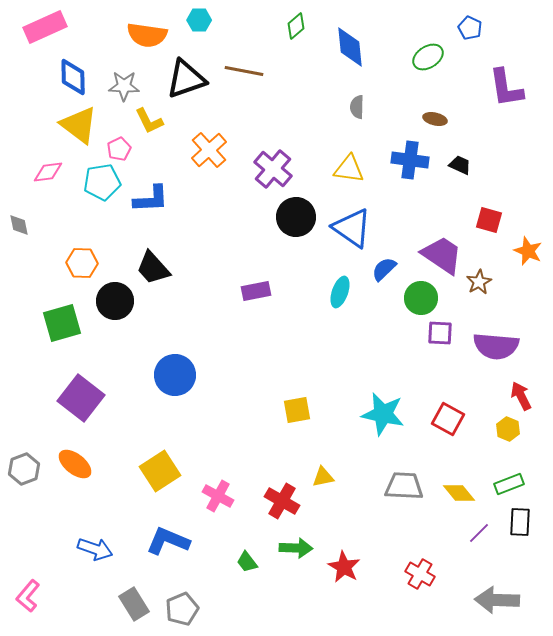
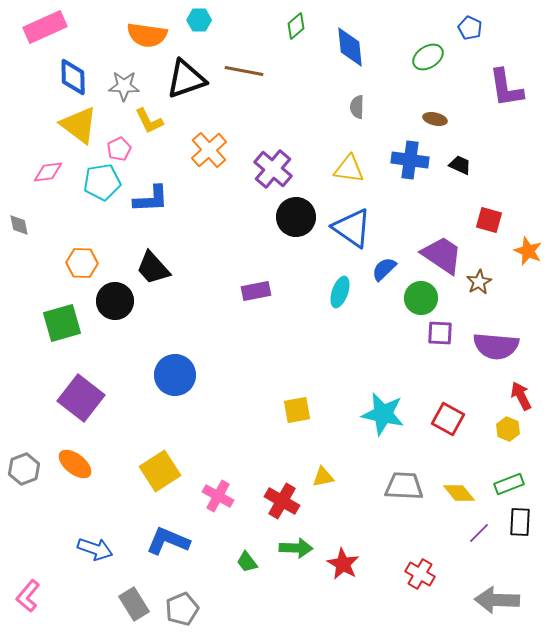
red star at (344, 567): moved 1 px left, 3 px up
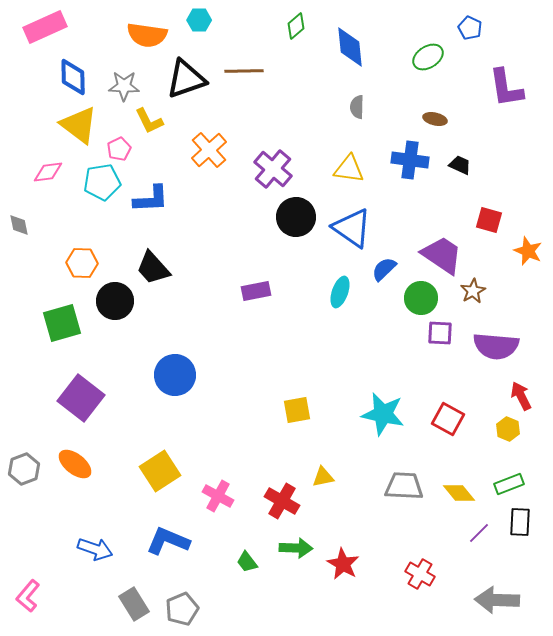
brown line at (244, 71): rotated 12 degrees counterclockwise
brown star at (479, 282): moved 6 px left, 9 px down
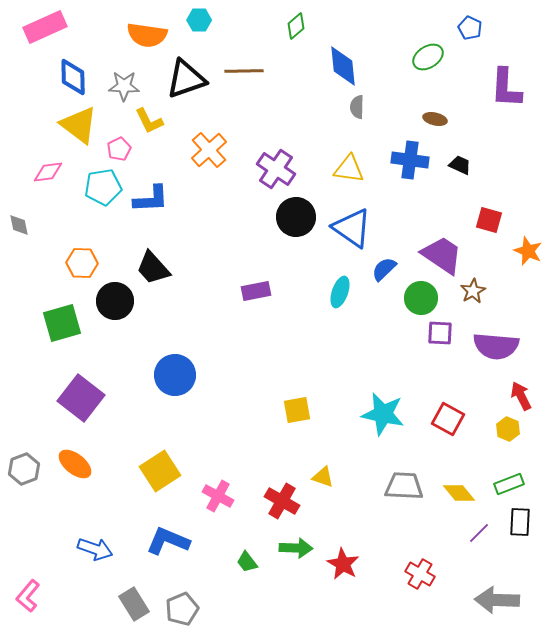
blue diamond at (350, 47): moved 7 px left, 19 px down
purple L-shape at (506, 88): rotated 12 degrees clockwise
purple cross at (273, 169): moved 3 px right; rotated 6 degrees counterclockwise
cyan pentagon at (102, 182): moved 1 px right, 5 px down
yellow triangle at (323, 477): rotated 30 degrees clockwise
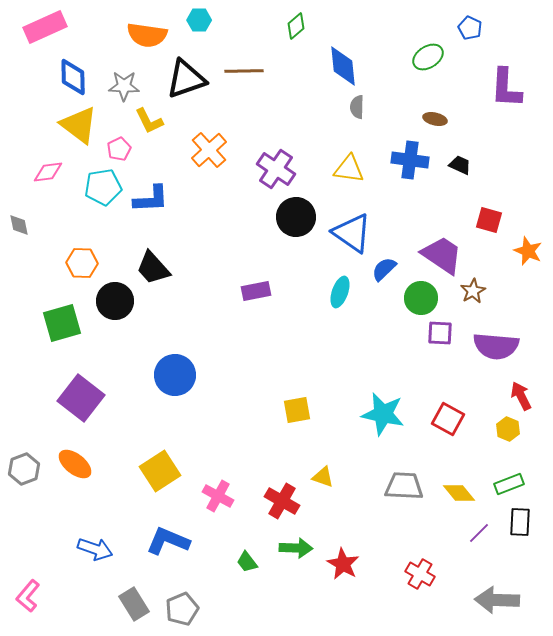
blue triangle at (352, 228): moved 5 px down
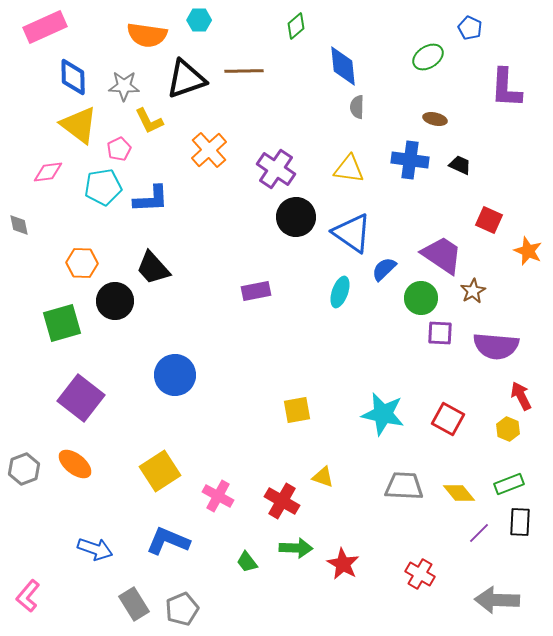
red square at (489, 220): rotated 8 degrees clockwise
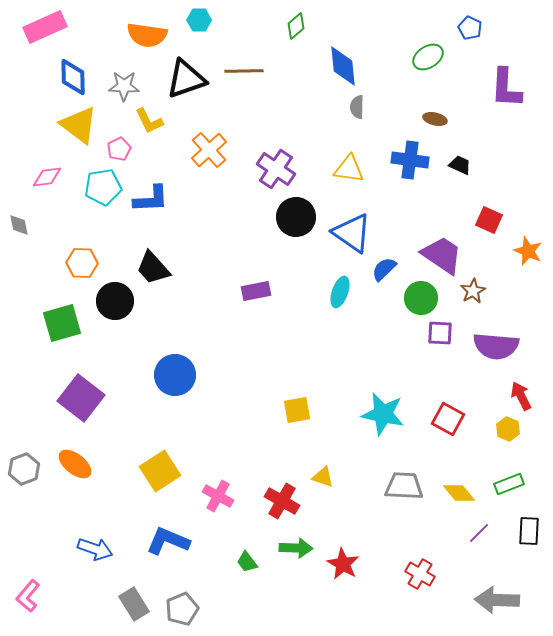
pink diamond at (48, 172): moved 1 px left, 5 px down
black rectangle at (520, 522): moved 9 px right, 9 px down
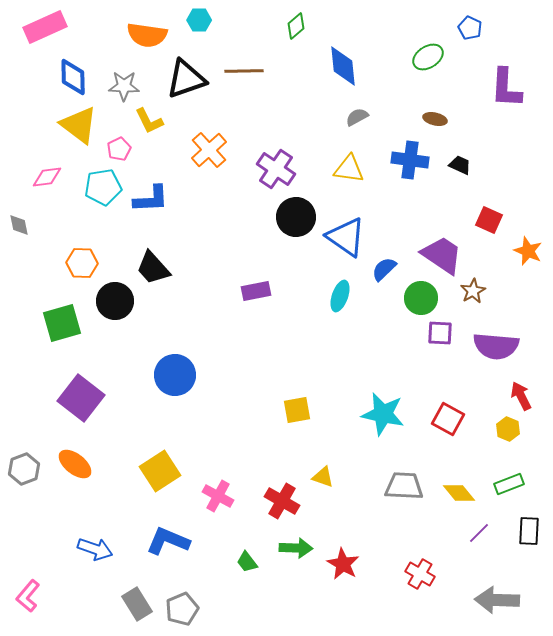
gray semicircle at (357, 107): moved 10 px down; rotated 60 degrees clockwise
blue triangle at (352, 233): moved 6 px left, 4 px down
cyan ellipse at (340, 292): moved 4 px down
gray rectangle at (134, 604): moved 3 px right
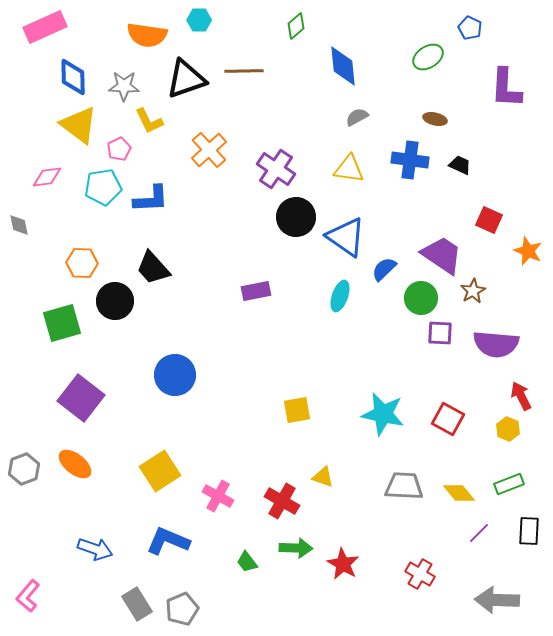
purple semicircle at (496, 346): moved 2 px up
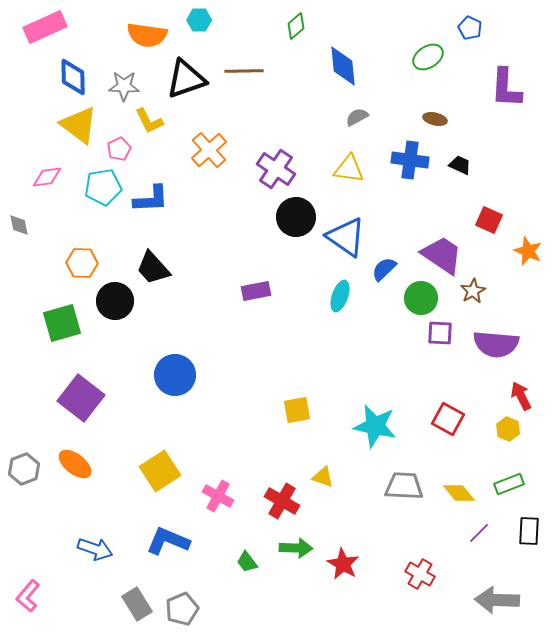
cyan star at (383, 414): moved 8 px left, 12 px down
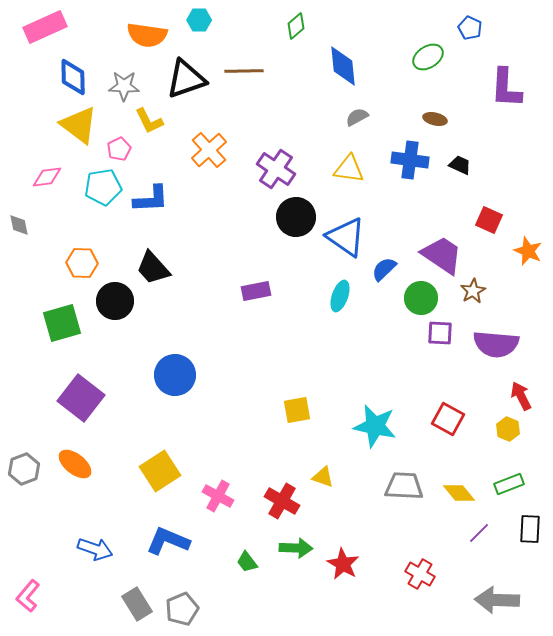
black rectangle at (529, 531): moved 1 px right, 2 px up
